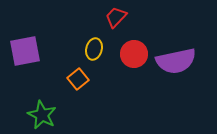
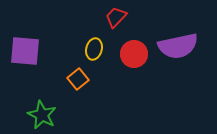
purple square: rotated 16 degrees clockwise
purple semicircle: moved 2 px right, 15 px up
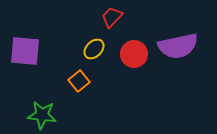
red trapezoid: moved 4 px left
yellow ellipse: rotated 30 degrees clockwise
orange square: moved 1 px right, 2 px down
green star: rotated 20 degrees counterclockwise
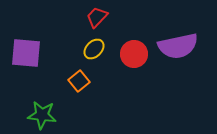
red trapezoid: moved 15 px left
purple square: moved 1 px right, 2 px down
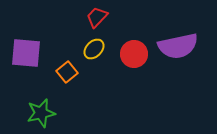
orange square: moved 12 px left, 9 px up
green star: moved 1 px left, 2 px up; rotated 20 degrees counterclockwise
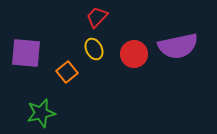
yellow ellipse: rotated 70 degrees counterclockwise
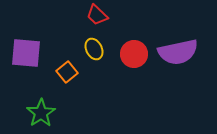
red trapezoid: moved 2 px up; rotated 90 degrees counterclockwise
purple semicircle: moved 6 px down
green star: rotated 20 degrees counterclockwise
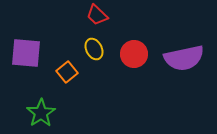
purple semicircle: moved 6 px right, 6 px down
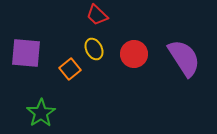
purple semicircle: rotated 111 degrees counterclockwise
orange square: moved 3 px right, 3 px up
